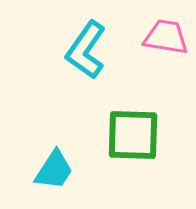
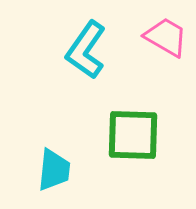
pink trapezoid: rotated 21 degrees clockwise
cyan trapezoid: rotated 27 degrees counterclockwise
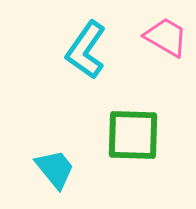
cyan trapezoid: moved 1 px right, 1 px up; rotated 45 degrees counterclockwise
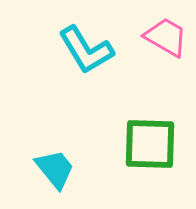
cyan L-shape: rotated 66 degrees counterclockwise
green square: moved 17 px right, 9 px down
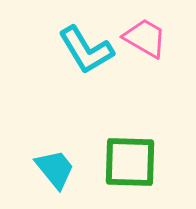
pink trapezoid: moved 21 px left, 1 px down
green square: moved 20 px left, 18 px down
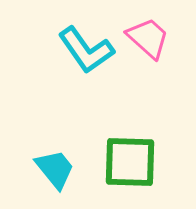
pink trapezoid: moved 3 px right; rotated 12 degrees clockwise
cyan L-shape: rotated 4 degrees counterclockwise
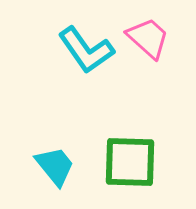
cyan trapezoid: moved 3 px up
